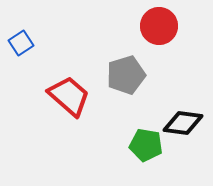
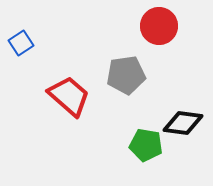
gray pentagon: rotated 9 degrees clockwise
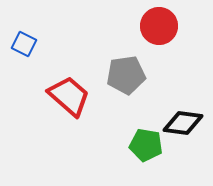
blue square: moved 3 px right, 1 px down; rotated 30 degrees counterclockwise
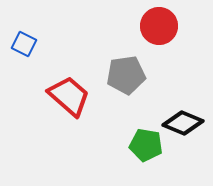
black diamond: rotated 15 degrees clockwise
